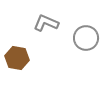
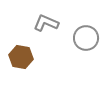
brown hexagon: moved 4 px right, 1 px up
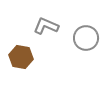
gray L-shape: moved 3 px down
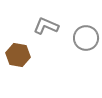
brown hexagon: moved 3 px left, 2 px up
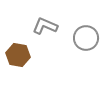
gray L-shape: moved 1 px left
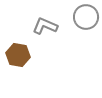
gray circle: moved 21 px up
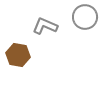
gray circle: moved 1 px left
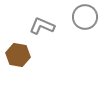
gray L-shape: moved 3 px left
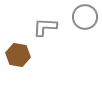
gray L-shape: moved 3 px right, 1 px down; rotated 20 degrees counterclockwise
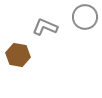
gray L-shape: rotated 20 degrees clockwise
